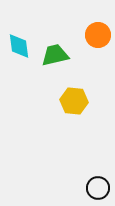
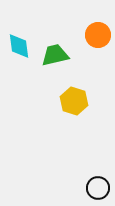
yellow hexagon: rotated 12 degrees clockwise
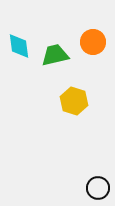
orange circle: moved 5 px left, 7 px down
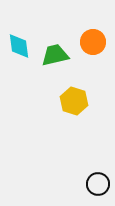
black circle: moved 4 px up
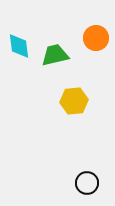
orange circle: moved 3 px right, 4 px up
yellow hexagon: rotated 24 degrees counterclockwise
black circle: moved 11 px left, 1 px up
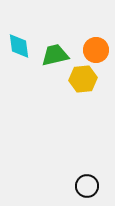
orange circle: moved 12 px down
yellow hexagon: moved 9 px right, 22 px up
black circle: moved 3 px down
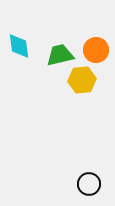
green trapezoid: moved 5 px right
yellow hexagon: moved 1 px left, 1 px down
black circle: moved 2 px right, 2 px up
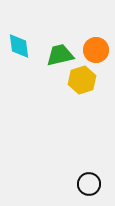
yellow hexagon: rotated 12 degrees counterclockwise
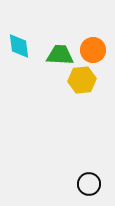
orange circle: moved 3 px left
green trapezoid: rotated 16 degrees clockwise
yellow hexagon: rotated 12 degrees clockwise
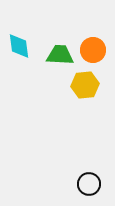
yellow hexagon: moved 3 px right, 5 px down
